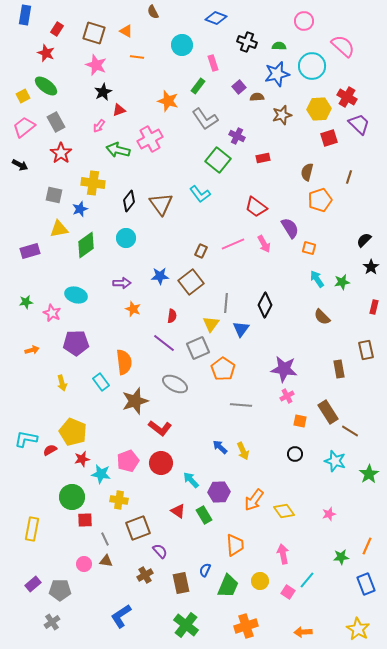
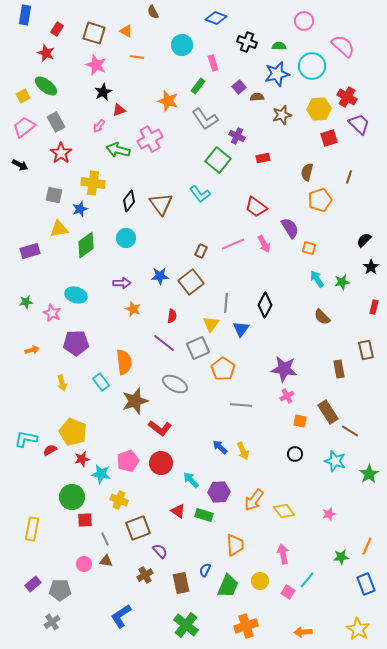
yellow cross at (119, 500): rotated 12 degrees clockwise
green rectangle at (204, 515): rotated 42 degrees counterclockwise
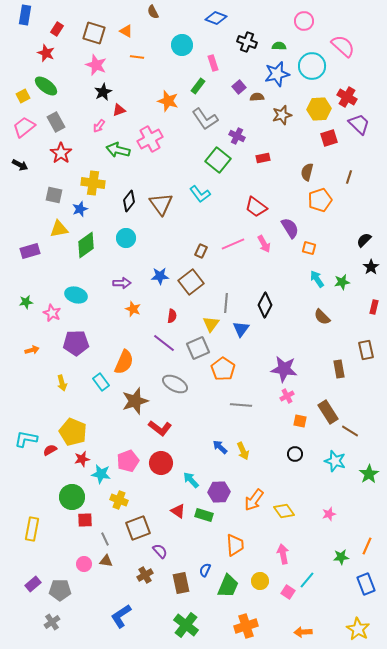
orange semicircle at (124, 362): rotated 30 degrees clockwise
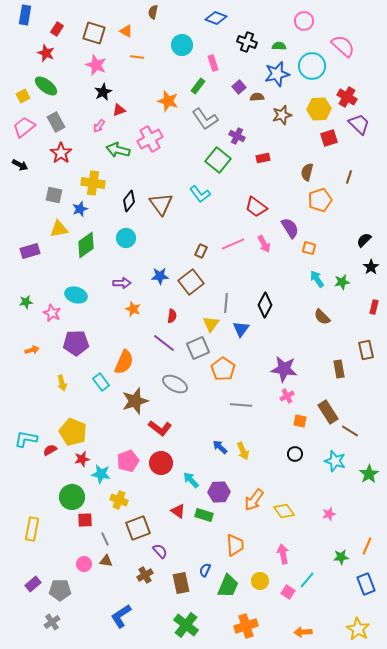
brown semicircle at (153, 12): rotated 40 degrees clockwise
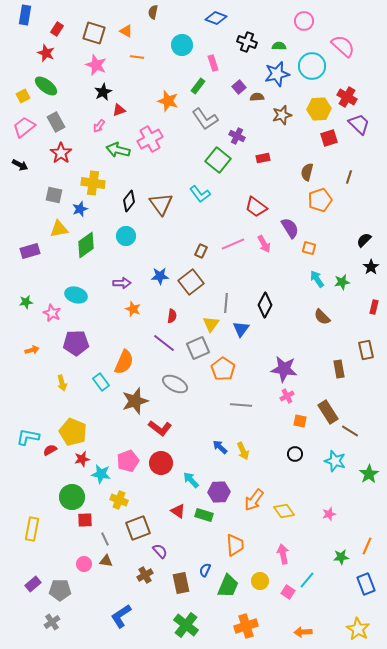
cyan circle at (126, 238): moved 2 px up
cyan L-shape at (26, 439): moved 2 px right, 2 px up
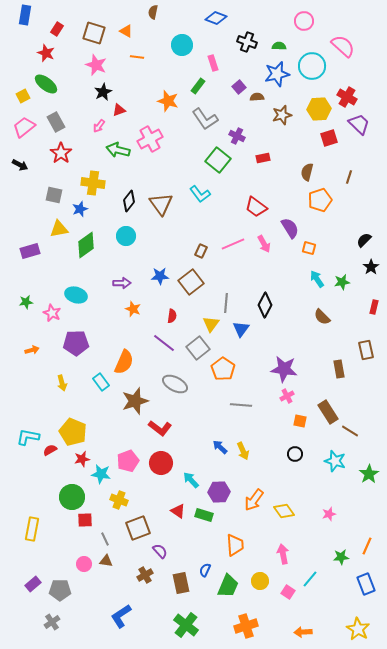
green ellipse at (46, 86): moved 2 px up
gray square at (198, 348): rotated 15 degrees counterclockwise
cyan line at (307, 580): moved 3 px right, 1 px up
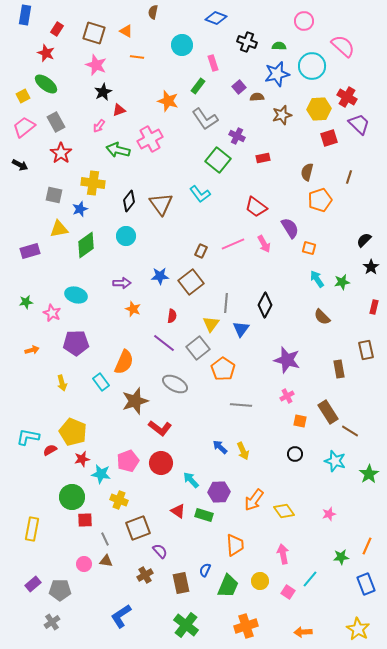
purple star at (284, 369): moved 3 px right, 9 px up; rotated 8 degrees clockwise
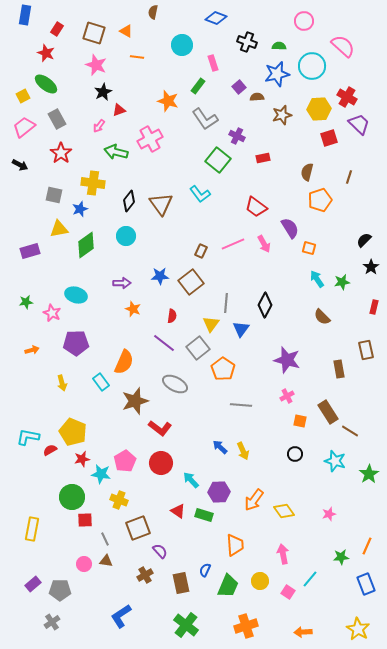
gray rectangle at (56, 122): moved 1 px right, 3 px up
green arrow at (118, 150): moved 2 px left, 2 px down
pink pentagon at (128, 461): moved 3 px left; rotated 10 degrees counterclockwise
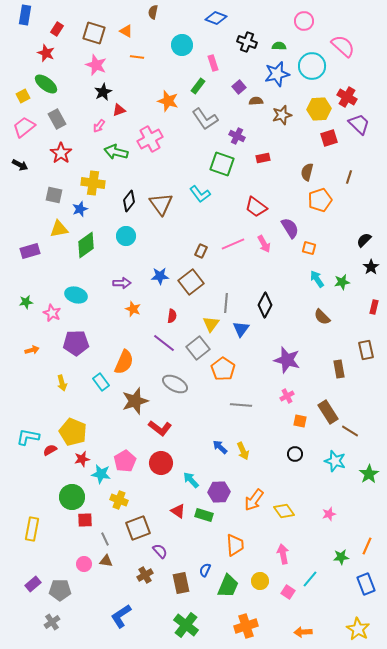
brown semicircle at (257, 97): moved 1 px left, 4 px down
green square at (218, 160): moved 4 px right, 4 px down; rotated 20 degrees counterclockwise
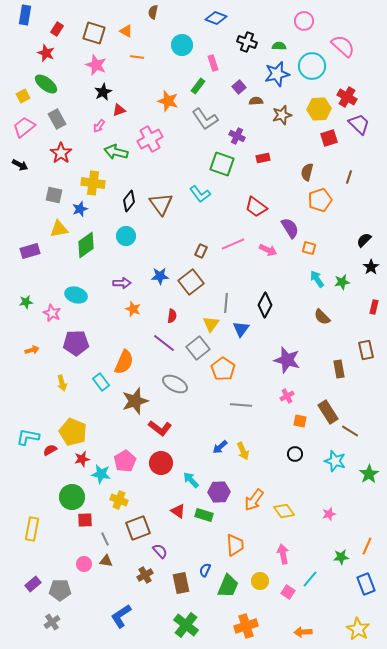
pink arrow at (264, 244): moved 4 px right, 6 px down; rotated 36 degrees counterclockwise
blue arrow at (220, 447): rotated 84 degrees counterclockwise
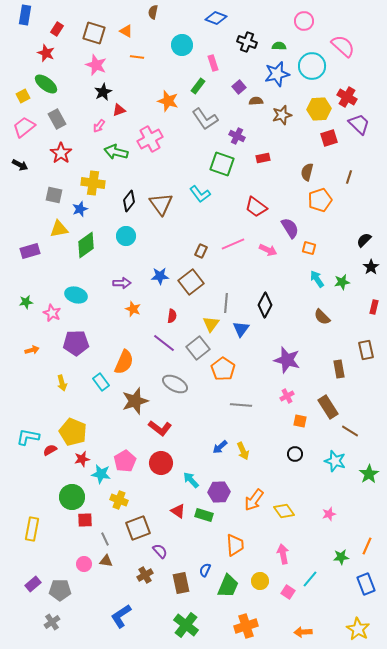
brown rectangle at (328, 412): moved 5 px up
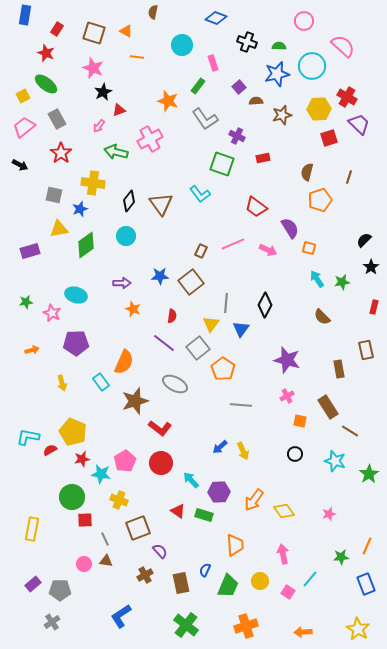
pink star at (96, 65): moved 3 px left, 3 px down
